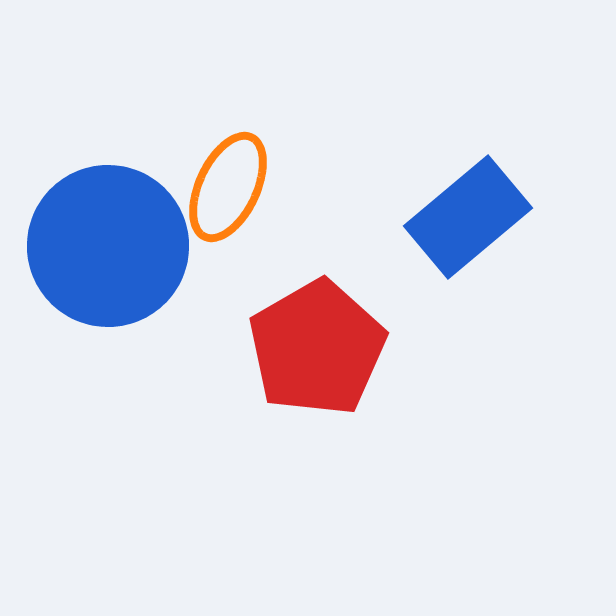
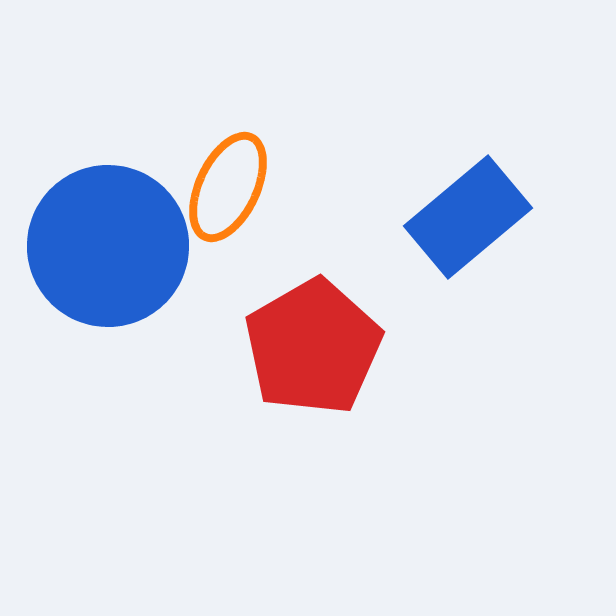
red pentagon: moved 4 px left, 1 px up
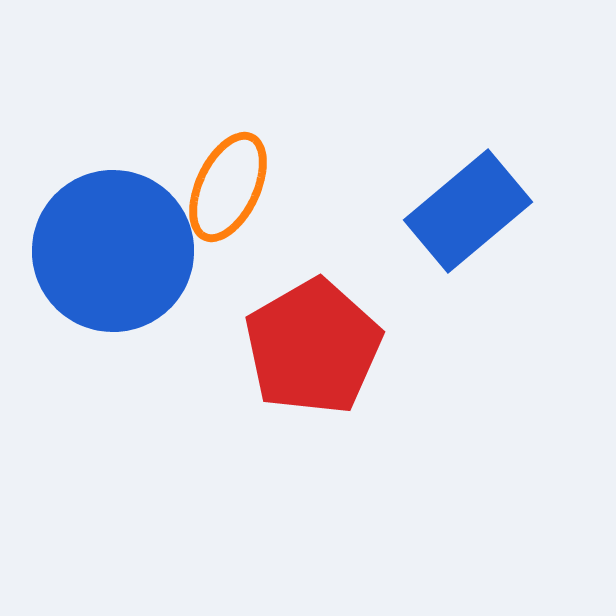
blue rectangle: moved 6 px up
blue circle: moved 5 px right, 5 px down
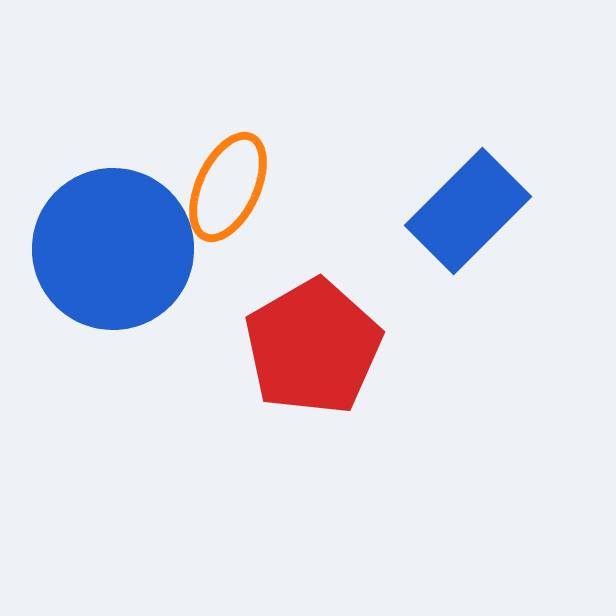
blue rectangle: rotated 5 degrees counterclockwise
blue circle: moved 2 px up
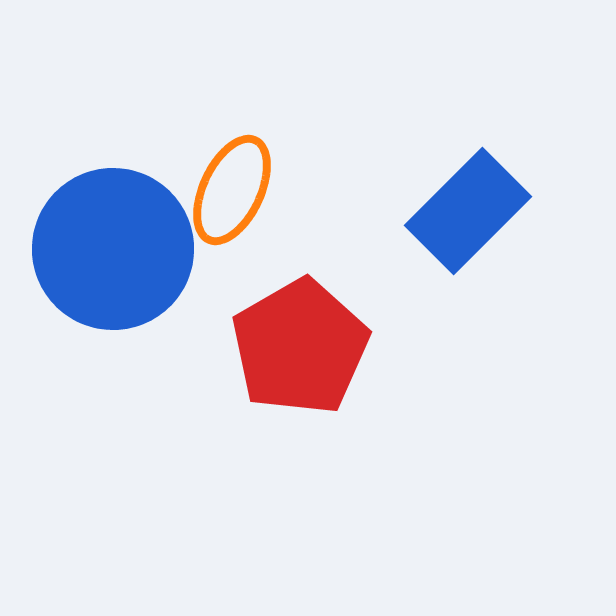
orange ellipse: moved 4 px right, 3 px down
red pentagon: moved 13 px left
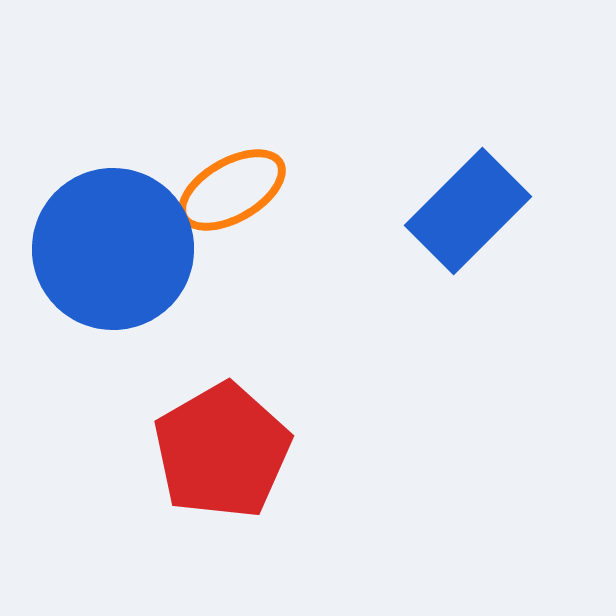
orange ellipse: rotated 35 degrees clockwise
red pentagon: moved 78 px left, 104 px down
